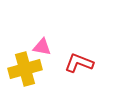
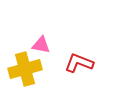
pink triangle: moved 1 px left, 2 px up
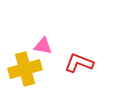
pink triangle: moved 2 px right, 1 px down
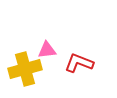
pink triangle: moved 4 px right, 4 px down; rotated 18 degrees counterclockwise
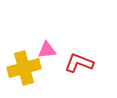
yellow cross: moved 1 px left, 1 px up
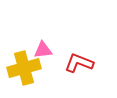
pink triangle: moved 4 px left
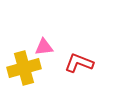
pink triangle: moved 1 px right, 3 px up
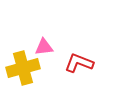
yellow cross: moved 1 px left
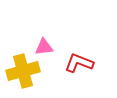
yellow cross: moved 3 px down
